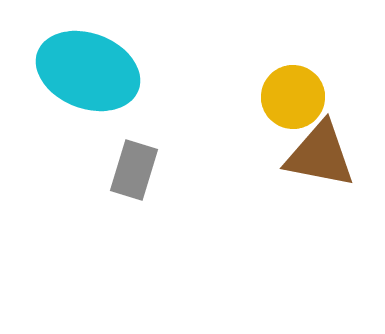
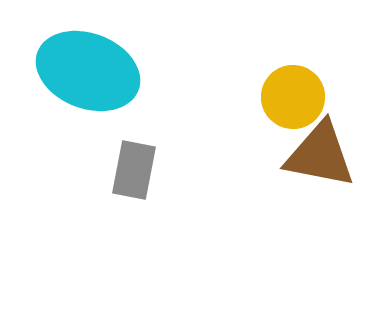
gray rectangle: rotated 6 degrees counterclockwise
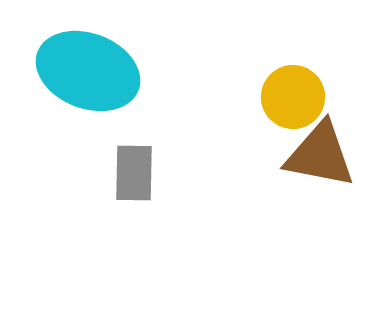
gray rectangle: moved 3 px down; rotated 10 degrees counterclockwise
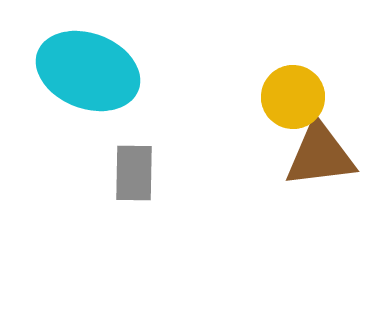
brown triangle: rotated 18 degrees counterclockwise
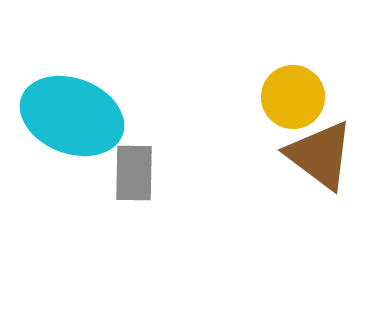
cyan ellipse: moved 16 px left, 45 px down
brown triangle: rotated 44 degrees clockwise
